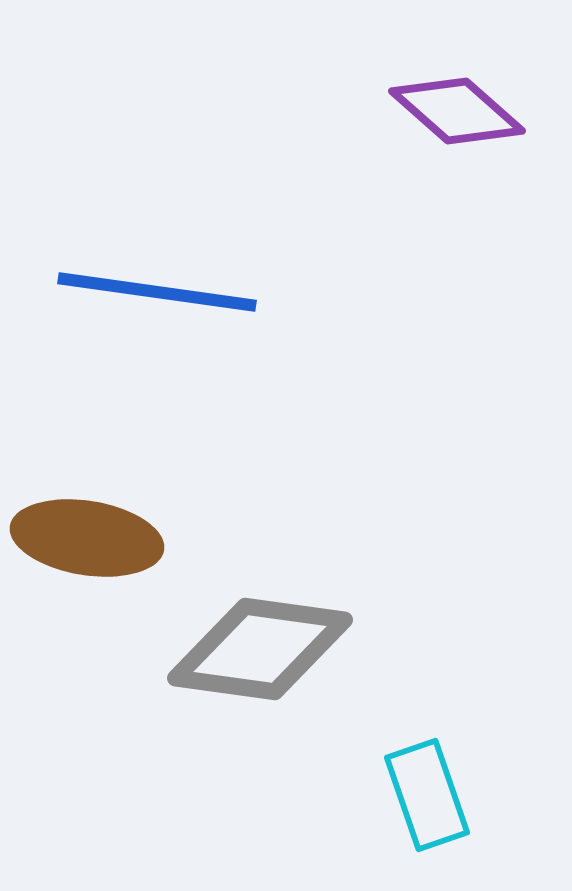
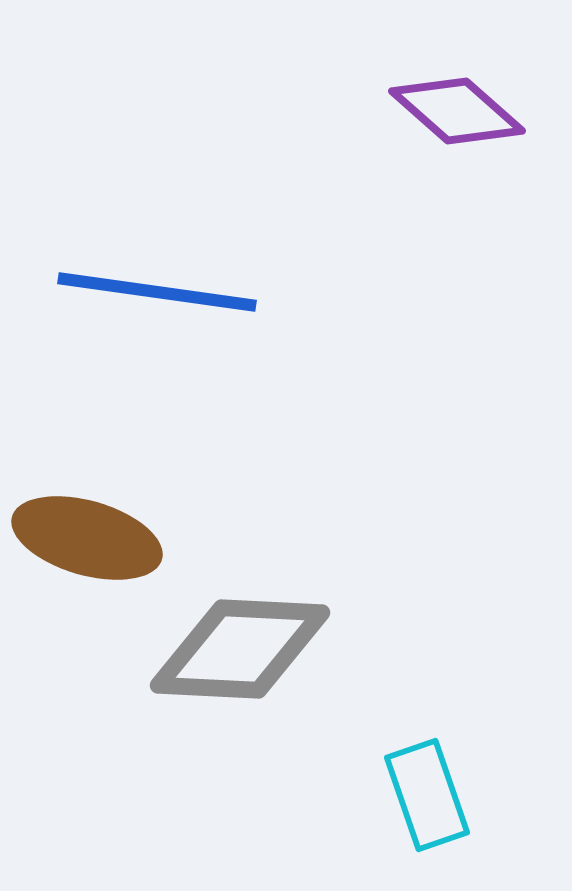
brown ellipse: rotated 7 degrees clockwise
gray diamond: moved 20 px left; rotated 5 degrees counterclockwise
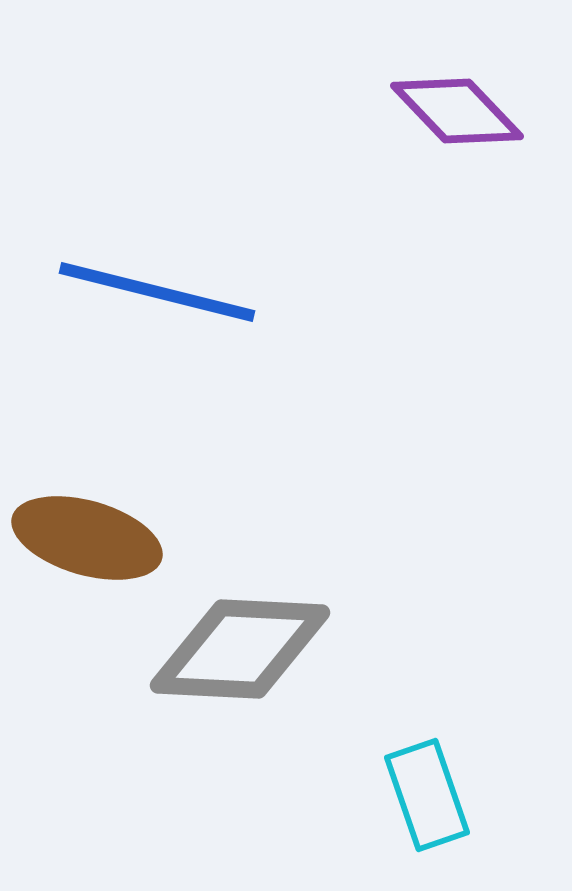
purple diamond: rotated 5 degrees clockwise
blue line: rotated 6 degrees clockwise
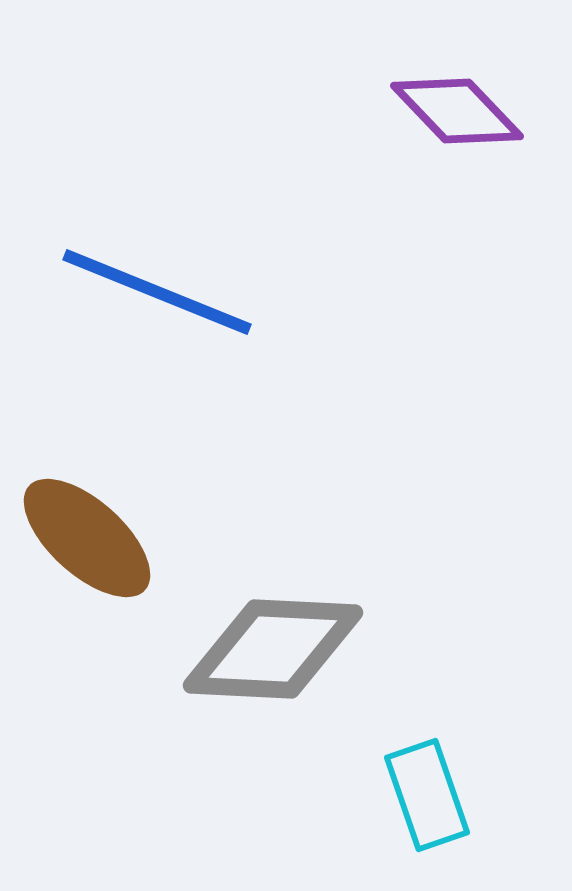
blue line: rotated 8 degrees clockwise
brown ellipse: rotated 26 degrees clockwise
gray diamond: moved 33 px right
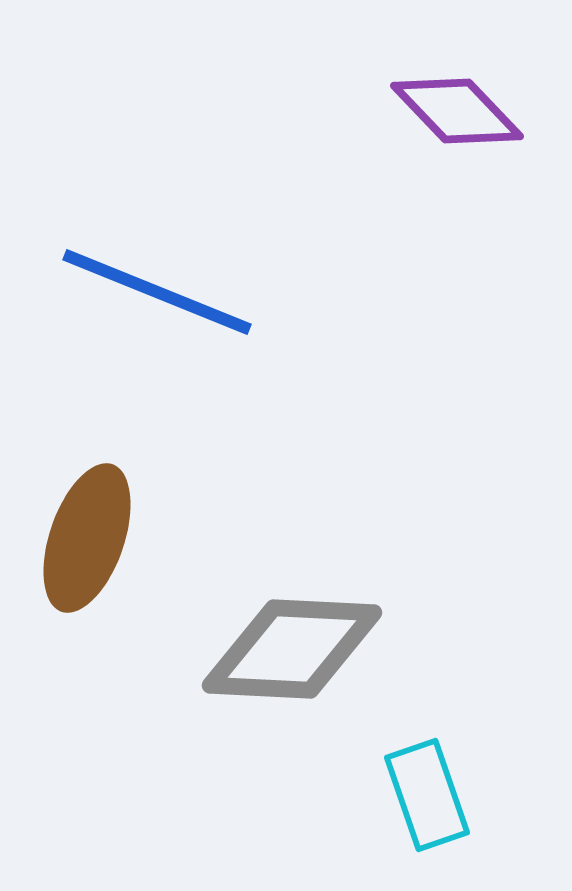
brown ellipse: rotated 67 degrees clockwise
gray diamond: moved 19 px right
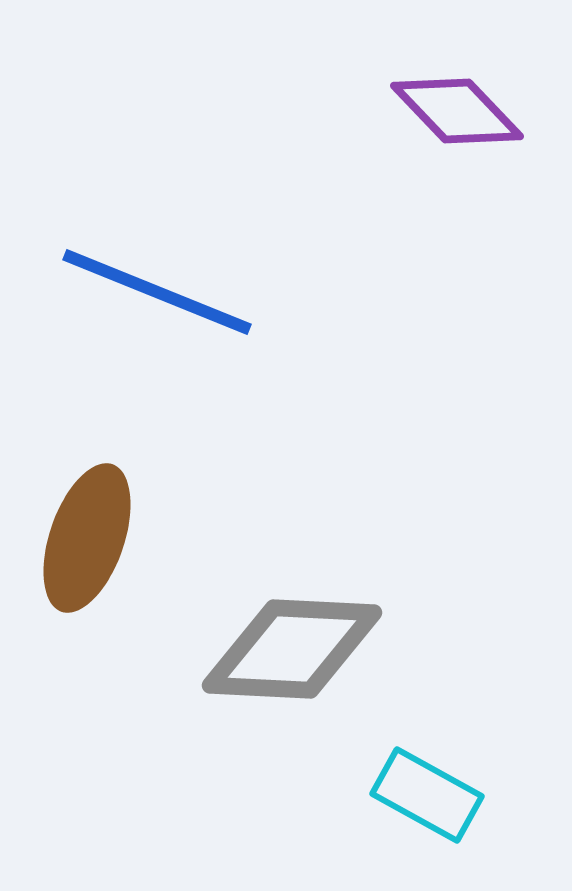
cyan rectangle: rotated 42 degrees counterclockwise
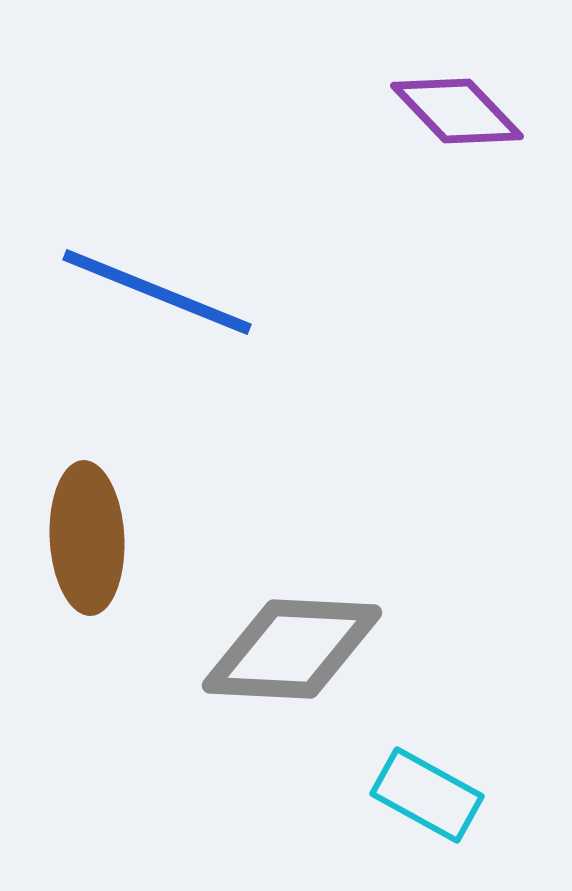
brown ellipse: rotated 22 degrees counterclockwise
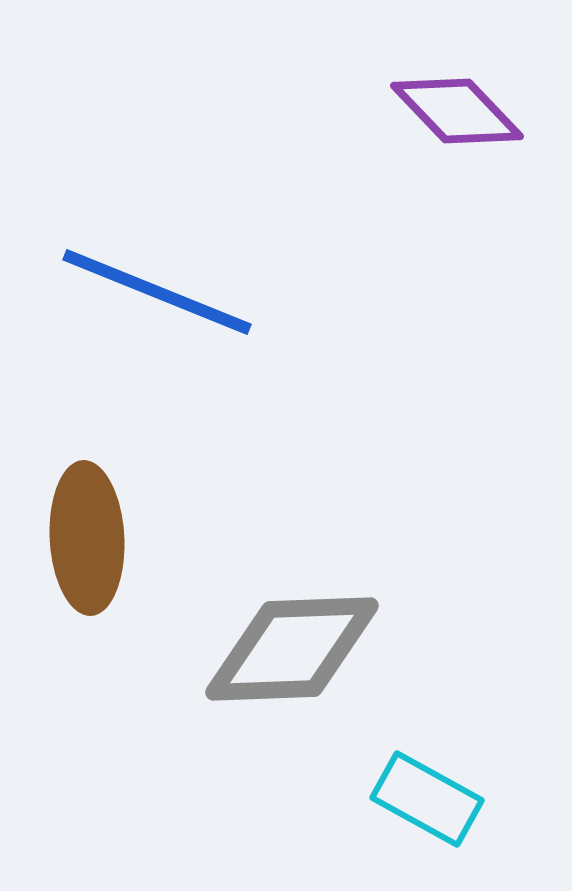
gray diamond: rotated 5 degrees counterclockwise
cyan rectangle: moved 4 px down
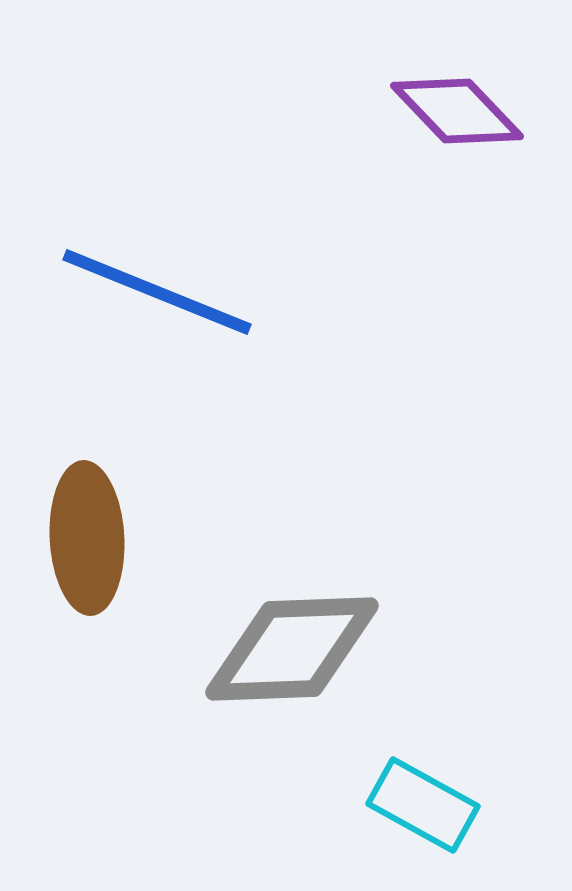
cyan rectangle: moved 4 px left, 6 px down
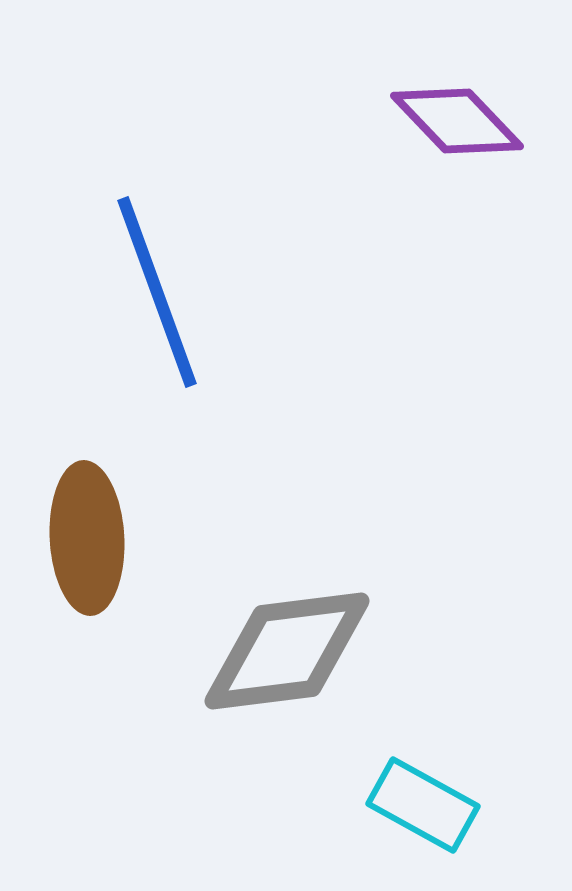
purple diamond: moved 10 px down
blue line: rotated 48 degrees clockwise
gray diamond: moved 5 px left, 2 px down; rotated 5 degrees counterclockwise
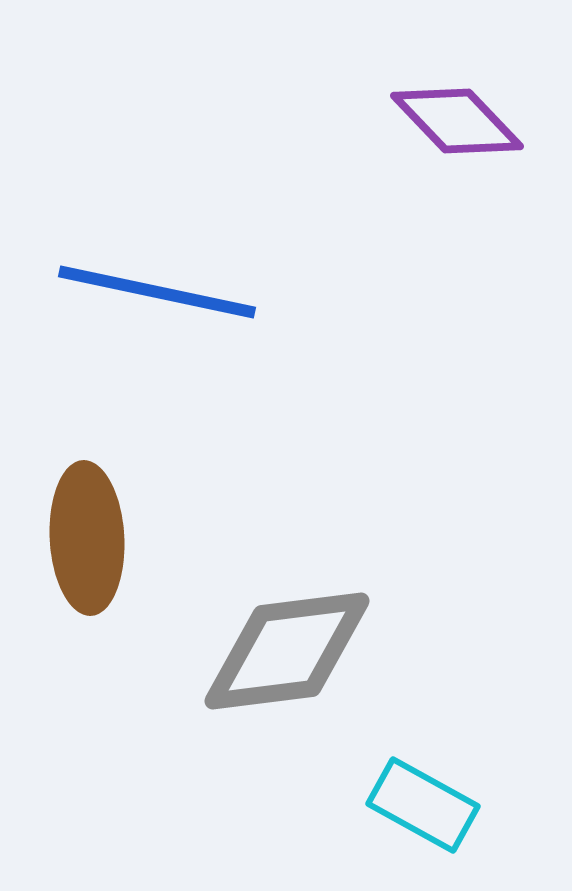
blue line: rotated 58 degrees counterclockwise
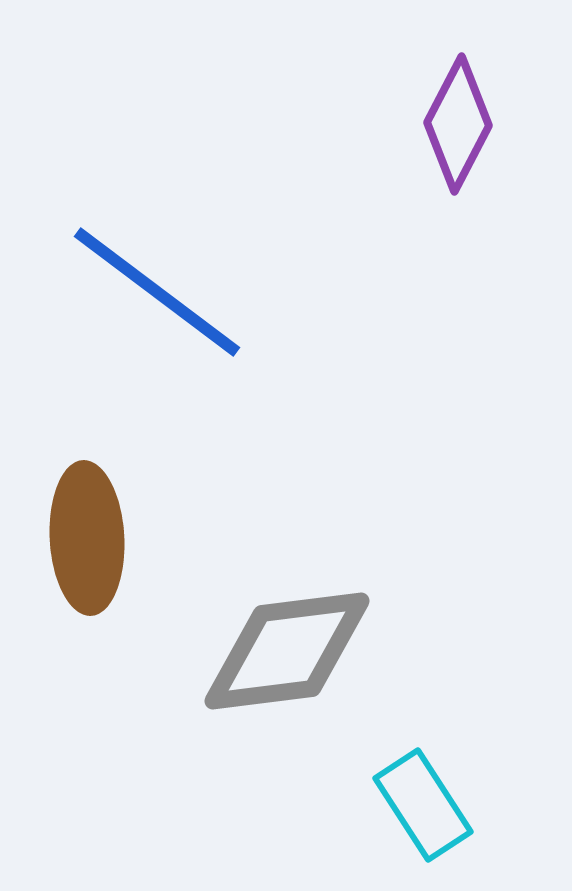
purple diamond: moved 1 px right, 3 px down; rotated 71 degrees clockwise
blue line: rotated 25 degrees clockwise
cyan rectangle: rotated 28 degrees clockwise
